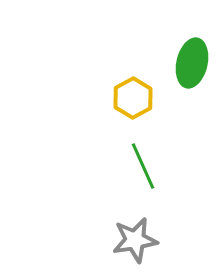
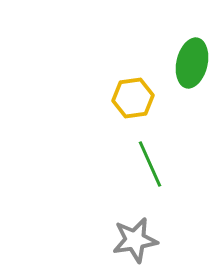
yellow hexagon: rotated 21 degrees clockwise
green line: moved 7 px right, 2 px up
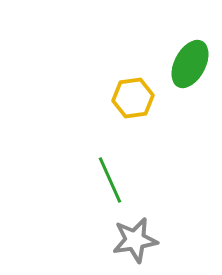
green ellipse: moved 2 px left, 1 px down; rotated 15 degrees clockwise
green line: moved 40 px left, 16 px down
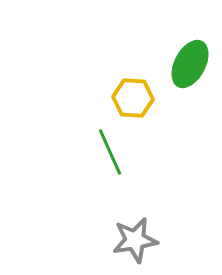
yellow hexagon: rotated 12 degrees clockwise
green line: moved 28 px up
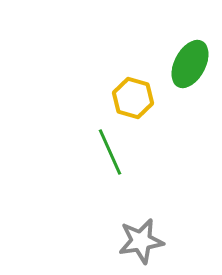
yellow hexagon: rotated 12 degrees clockwise
gray star: moved 6 px right, 1 px down
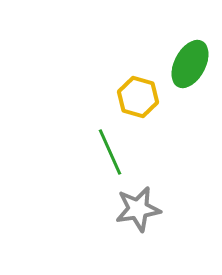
yellow hexagon: moved 5 px right, 1 px up
gray star: moved 3 px left, 32 px up
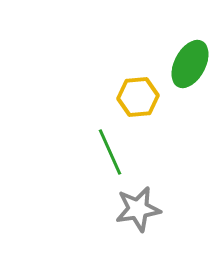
yellow hexagon: rotated 21 degrees counterclockwise
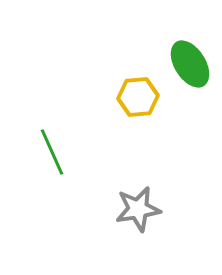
green ellipse: rotated 60 degrees counterclockwise
green line: moved 58 px left
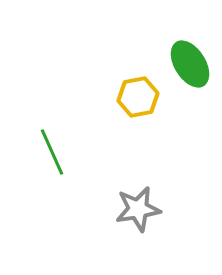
yellow hexagon: rotated 6 degrees counterclockwise
